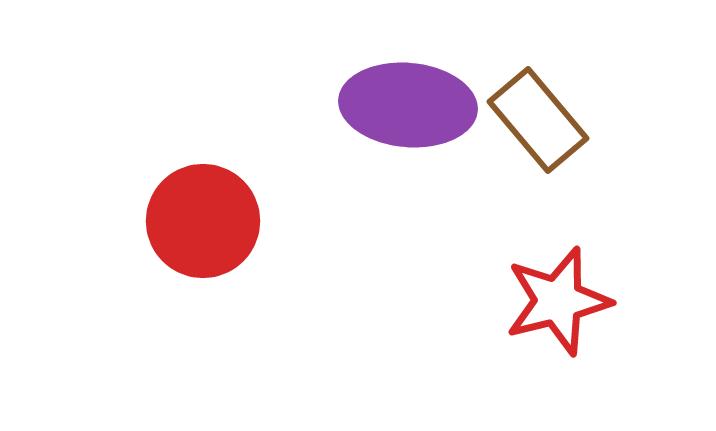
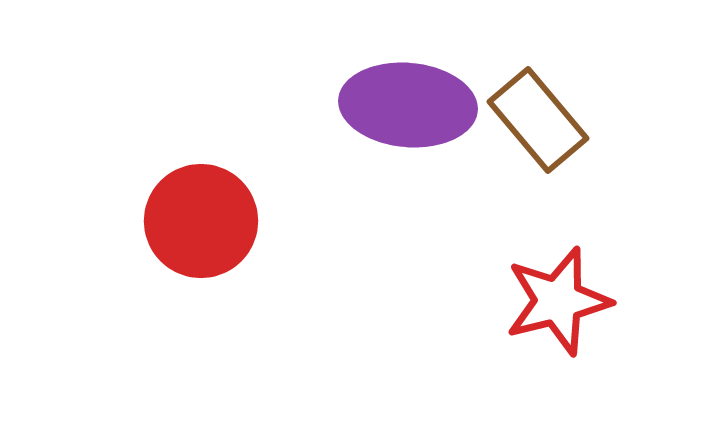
red circle: moved 2 px left
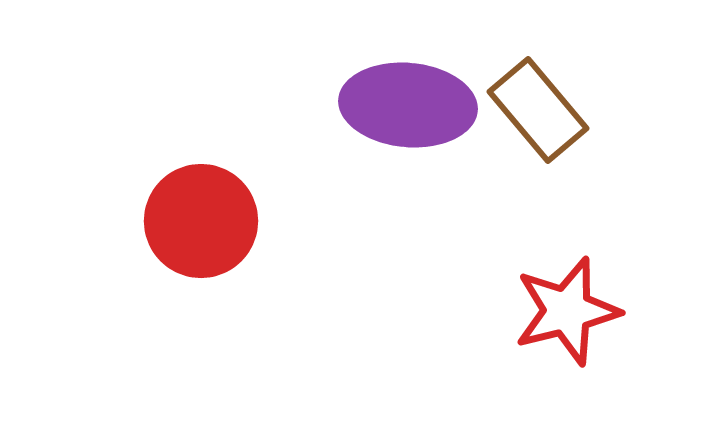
brown rectangle: moved 10 px up
red star: moved 9 px right, 10 px down
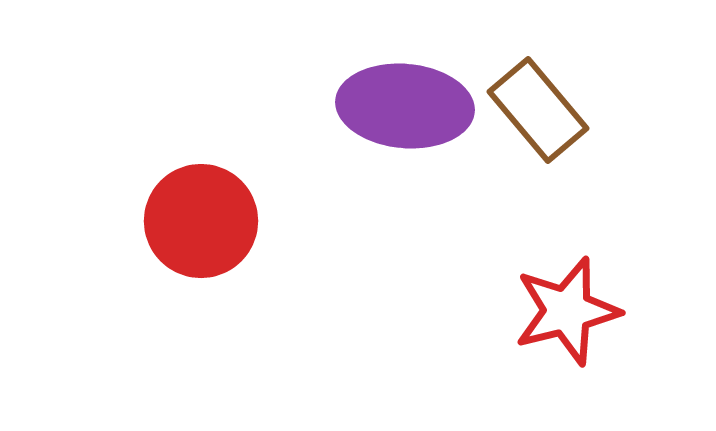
purple ellipse: moved 3 px left, 1 px down
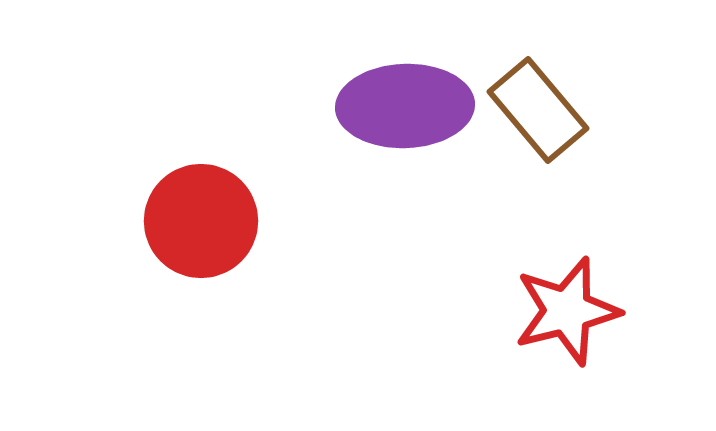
purple ellipse: rotated 7 degrees counterclockwise
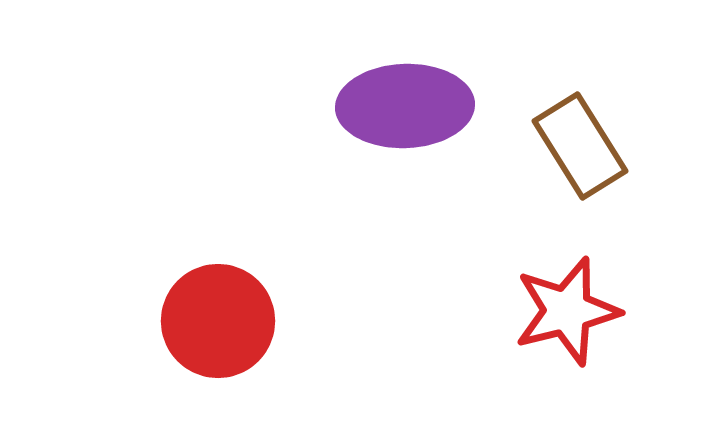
brown rectangle: moved 42 px right, 36 px down; rotated 8 degrees clockwise
red circle: moved 17 px right, 100 px down
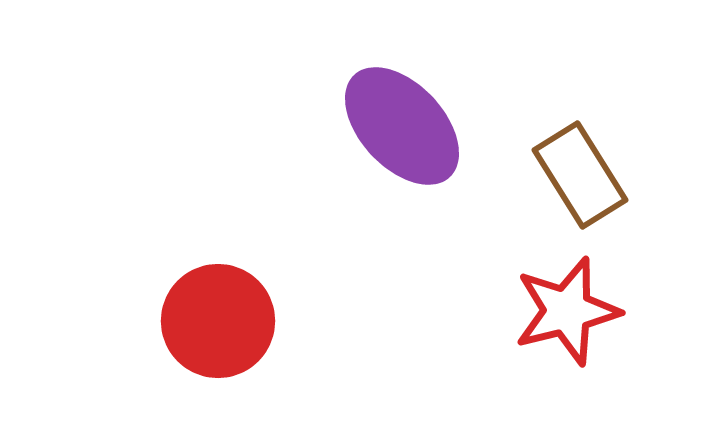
purple ellipse: moved 3 px left, 20 px down; rotated 49 degrees clockwise
brown rectangle: moved 29 px down
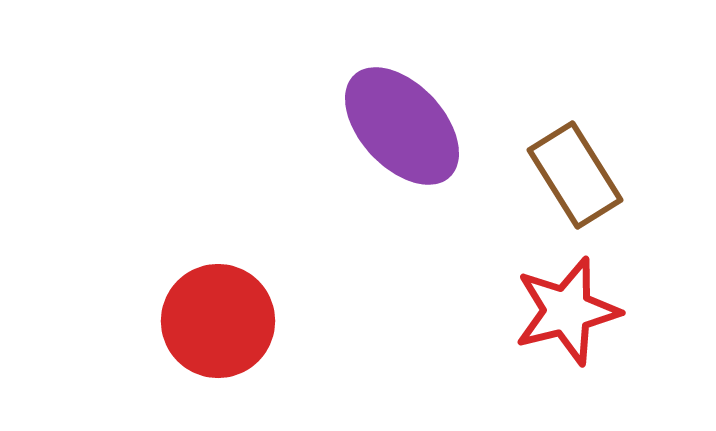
brown rectangle: moved 5 px left
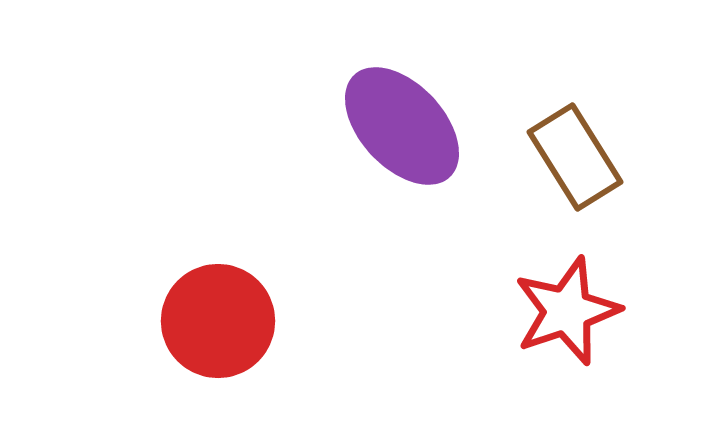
brown rectangle: moved 18 px up
red star: rotated 5 degrees counterclockwise
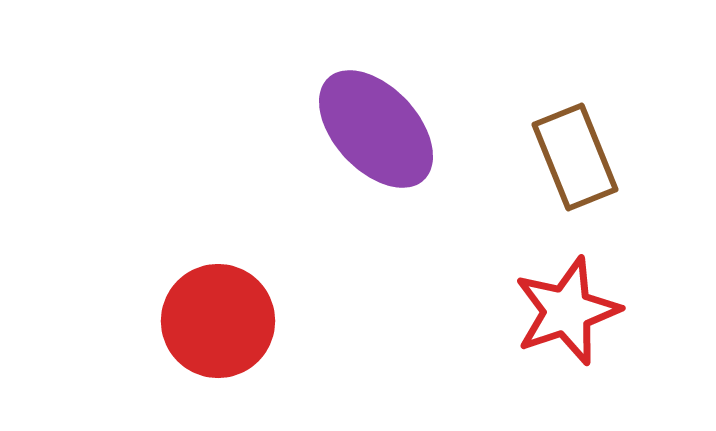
purple ellipse: moved 26 px left, 3 px down
brown rectangle: rotated 10 degrees clockwise
